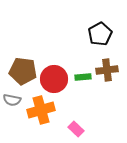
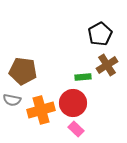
brown cross: moved 5 px up; rotated 25 degrees counterclockwise
red circle: moved 19 px right, 24 px down
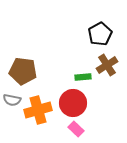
orange cross: moved 3 px left
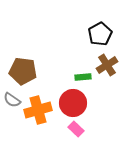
gray semicircle: rotated 24 degrees clockwise
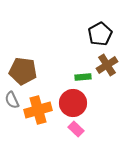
gray semicircle: rotated 30 degrees clockwise
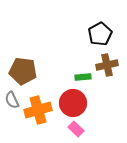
brown cross: rotated 20 degrees clockwise
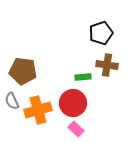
black pentagon: moved 1 px right, 1 px up; rotated 10 degrees clockwise
brown cross: rotated 20 degrees clockwise
gray semicircle: moved 1 px down
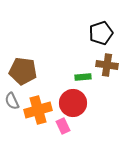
pink rectangle: moved 13 px left, 3 px up; rotated 21 degrees clockwise
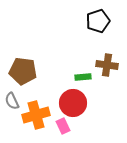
black pentagon: moved 3 px left, 12 px up
orange cross: moved 2 px left, 5 px down
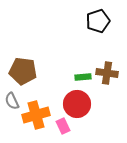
brown cross: moved 8 px down
red circle: moved 4 px right, 1 px down
